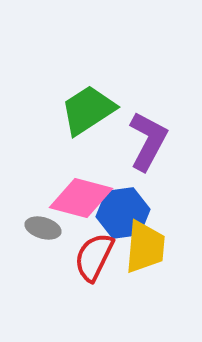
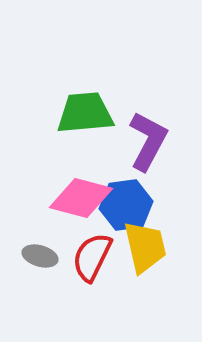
green trapezoid: moved 3 px left, 3 px down; rotated 28 degrees clockwise
blue hexagon: moved 3 px right, 8 px up
gray ellipse: moved 3 px left, 28 px down
yellow trapezoid: rotated 18 degrees counterclockwise
red semicircle: moved 2 px left
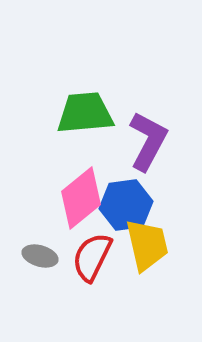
pink diamond: rotated 54 degrees counterclockwise
yellow trapezoid: moved 2 px right, 2 px up
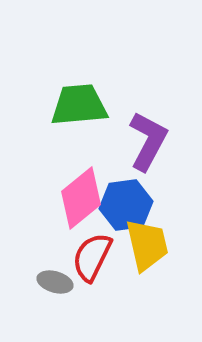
green trapezoid: moved 6 px left, 8 px up
gray ellipse: moved 15 px right, 26 px down
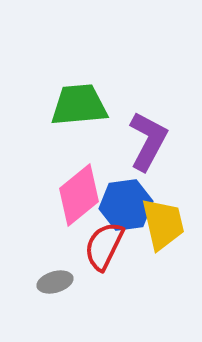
pink diamond: moved 2 px left, 3 px up
yellow trapezoid: moved 16 px right, 21 px up
red semicircle: moved 12 px right, 11 px up
gray ellipse: rotated 32 degrees counterclockwise
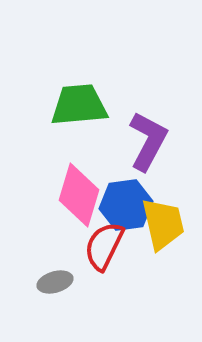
pink diamond: rotated 34 degrees counterclockwise
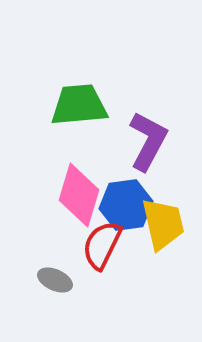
red semicircle: moved 2 px left, 1 px up
gray ellipse: moved 2 px up; rotated 40 degrees clockwise
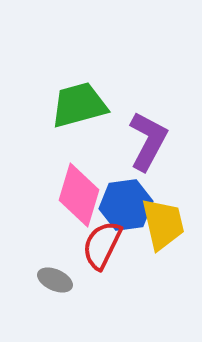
green trapezoid: rotated 10 degrees counterclockwise
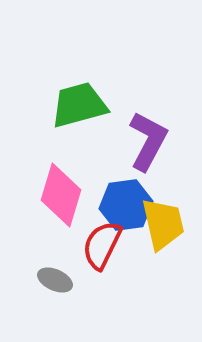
pink diamond: moved 18 px left
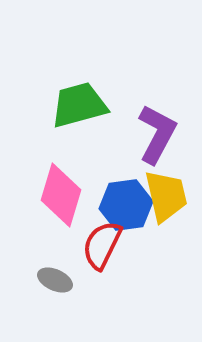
purple L-shape: moved 9 px right, 7 px up
yellow trapezoid: moved 3 px right, 28 px up
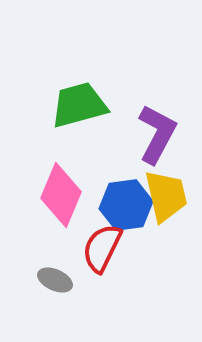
pink diamond: rotated 6 degrees clockwise
red semicircle: moved 3 px down
